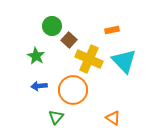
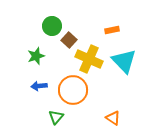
green star: rotated 24 degrees clockwise
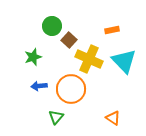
green star: moved 3 px left, 1 px down
orange circle: moved 2 px left, 1 px up
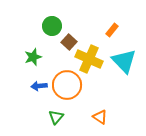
orange rectangle: rotated 40 degrees counterclockwise
brown square: moved 2 px down
orange circle: moved 4 px left, 4 px up
orange triangle: moved 13 px left, 1 px up
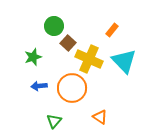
green circle: moved 2 px right
brown square: moved 1 px left, 1 px down
orange circle: moved 5 px right, 3 px down
green triangle: moved 2 px left, 4 px down
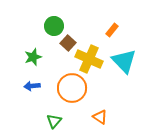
blue arrow: moved 7 px left
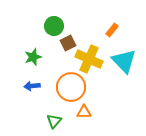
brown square: rotated 21 degrees clockwise
orange circle: moved 1 px left, 1 px up
orange triangle: moved 16 px left, 5 px up; rotated 35 degrees counterclockwise
